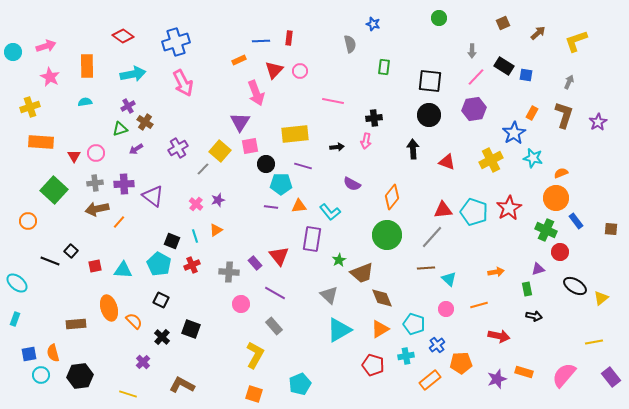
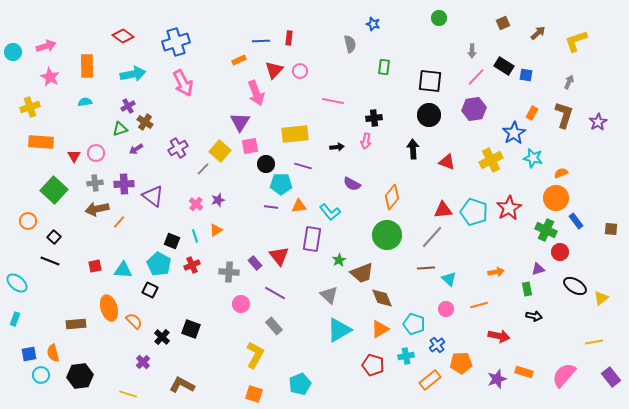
black square at (71, 251): moved 17 px left, 14 px up
black square at (161, 300): moved 11 px left, 10 px up
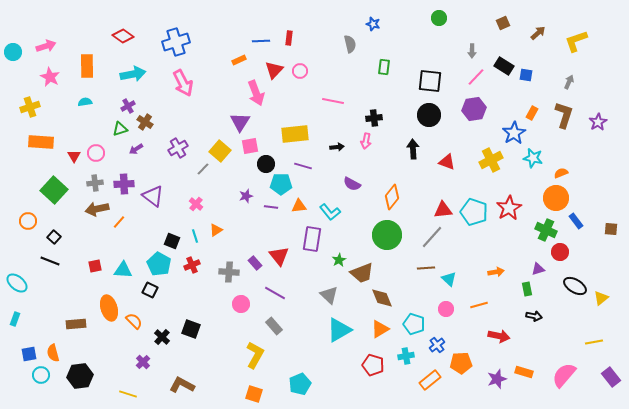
purple star at (218, 200): moved 28 px right, 4 px up
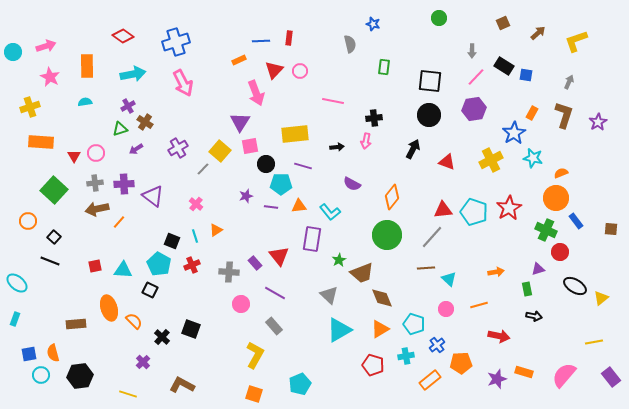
black arrow at (413, 149): rotated 30 degrees clockwise
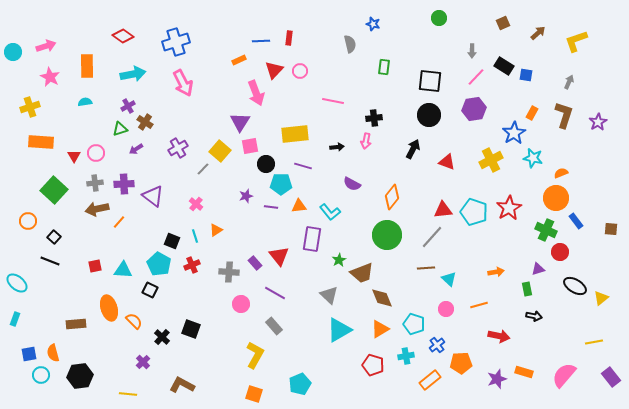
yellow line at (128, 394): rotated 12 degrees counterclockwise
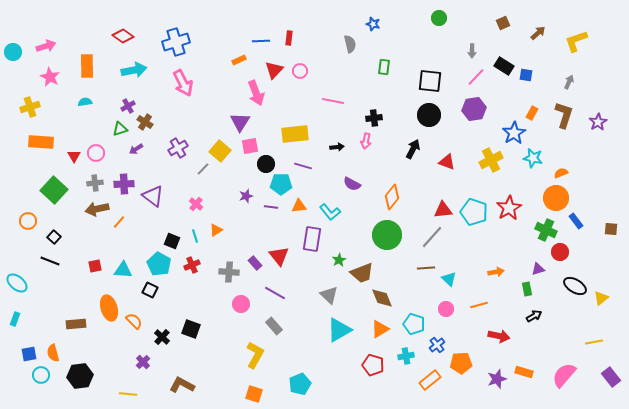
cyan arrow at (133, 74): moved 1 px right, 4 px up
black arrow at (534, 316): rotated 42 degrees counterclockwise
